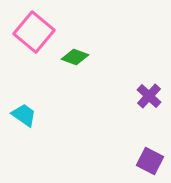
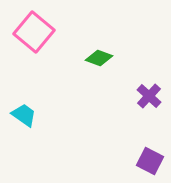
green diamond: moved 24 px right, 1 px down
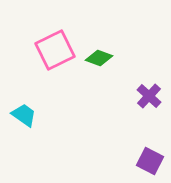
pink square: moved 21 px right, 18 px down; rotated 24 degrees clockwise
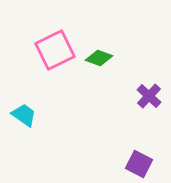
purple square: moved 11 px left, 3 px down
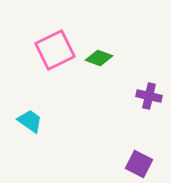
purple cross: rotated 30 degrees counterclockwise
cyan trapezoid: moved 6 px right, 6 px down
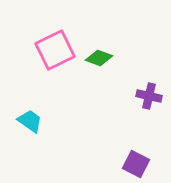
purple square: moved 3 px left
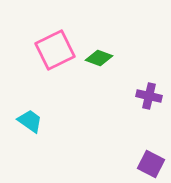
purple square: moved 15 px right
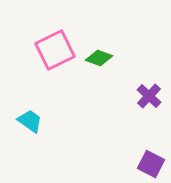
purple cross: rotated 30 degrees clockwise
